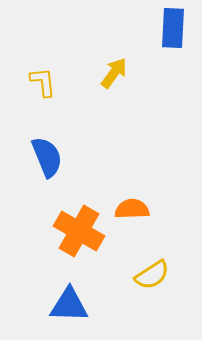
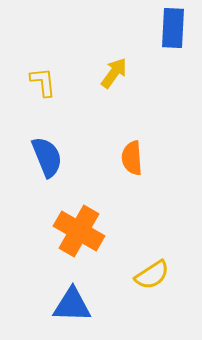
orange semicircle: moved 51 px up; rotated 92 degrees counterclockwise
blue triangle: moved 3 px right
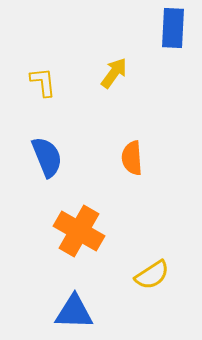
blue triangle: moved 2 px right, 7 px down
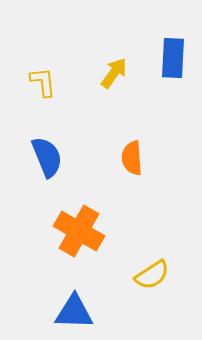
blue rectangle: moved 30 px down
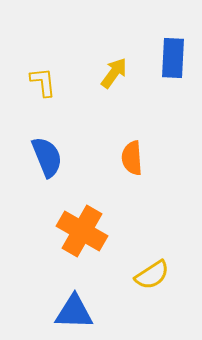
orange cross: moved 3 px right
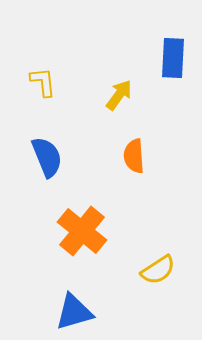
yellow arrow: moved 5 px right, 22 px down
orange semicircle: moved 2 px right, 2 px up
orange cross: rotated 9 degrees clockwise
yellow semicircle: moved 6 px right, 5 px up
blue triangle: rotated 18 degrees counterclockwise
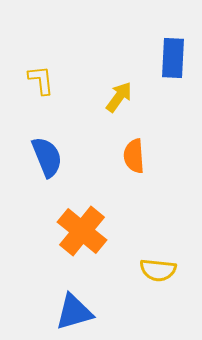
yellow L-shape: moved 2 px left, 2 px up
yellow arrow: moved 2 px down
yellow semicircle: rotated 39 degrees clockwise
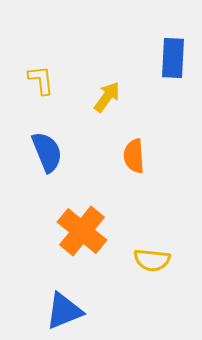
yellow arrow: moved 12 px left
blue semicircle: moved 5 px up
yellow semicircle: moved 6 px left, 10 px up
blue triangle: moved 10 px left, 1 px up; rotated 6 degrees counterclockwise
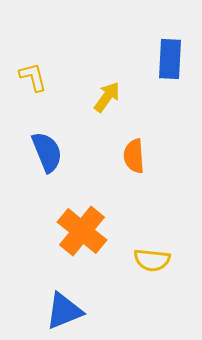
blue rectangle: moved 3 px left, 1 px down
yellow L-shape: moved 8 px left, 3 px up; rotated 8 degrees counterclockwise
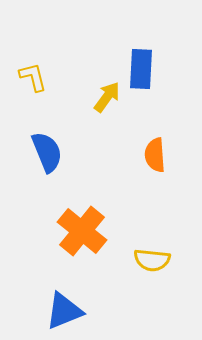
blue rectangle: moved 29 px left, 10 px down
orange semicircle: moved 21 px right, 1 px up
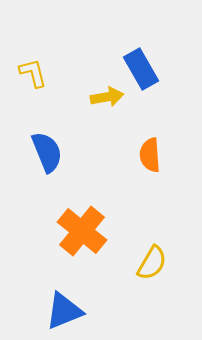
blue rectangle: rotated 33 degrees counterclockwise
yellow L-shape: moved 4 px up
yellow arrow: rotated 44 degrees clockwise
orange semicircle: moved 5 px left
yellow semicircle: moved 3 px down; rotated 66 degrees counterclockwise
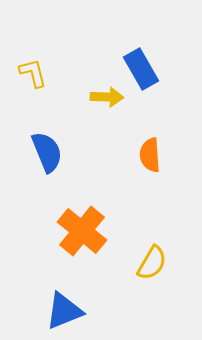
yellow arrow: rotated 12 degrees clockwise
